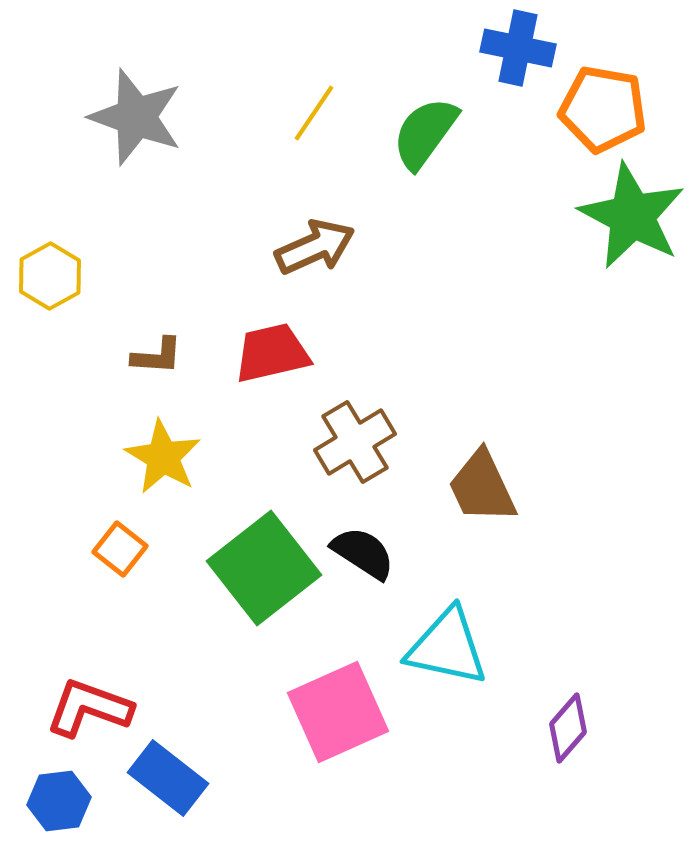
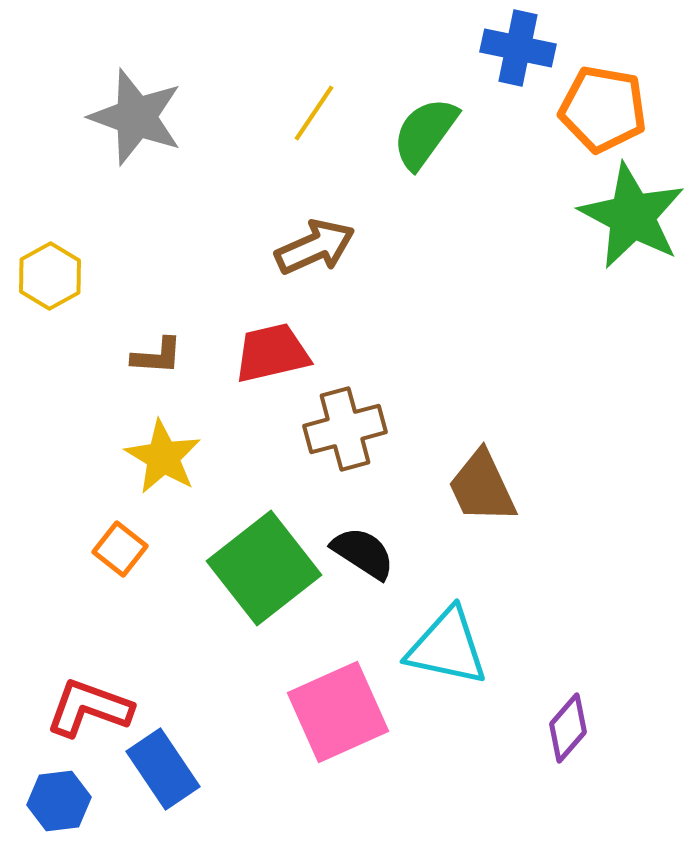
brown cross: moved 10 px left, 13 px up; rotated 16 degrees clockwise
blue rectangle: moved 5 px left, 9 px up; rotated 18 degrees clockwise
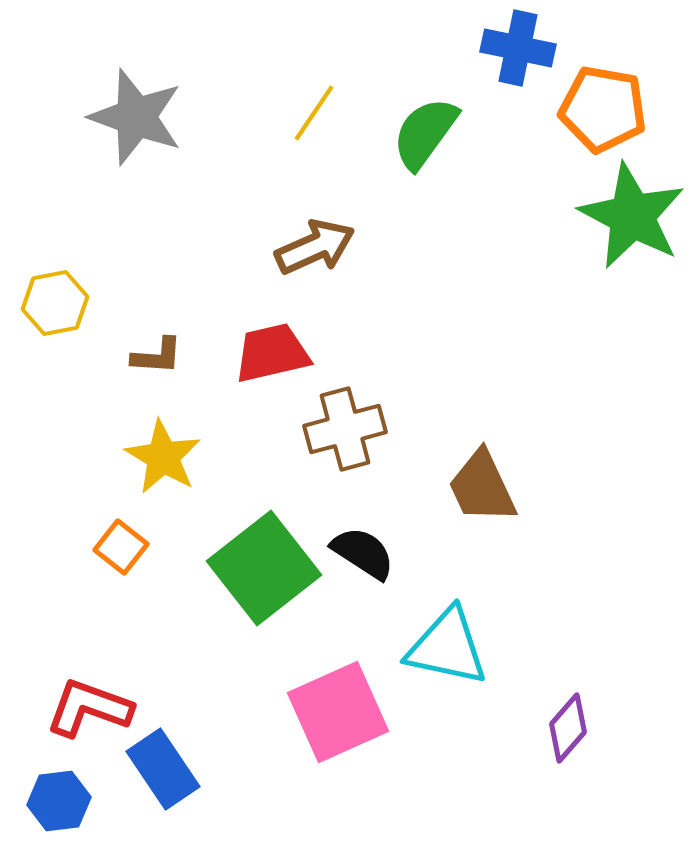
yellow hexagon: moved 5 px right, 27 px down; rotated 18 degrees clockwise
orange square: moved 1 px right, 2 px up
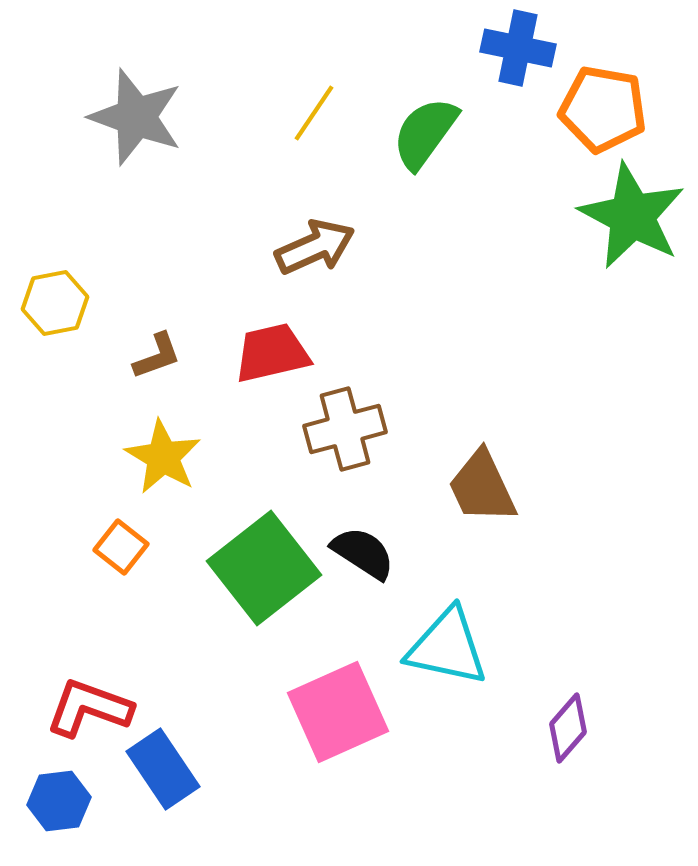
brown L-shape: rotated 24 degrees counterclockwise
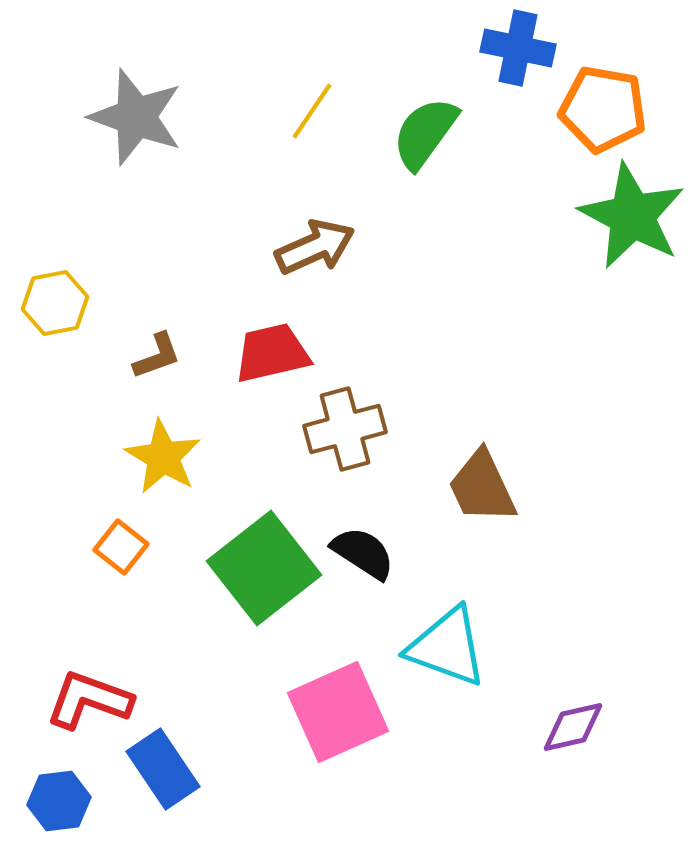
yellow line: moved 2 px left, 2 px up
cyan triangle: rotated 8 degrees clockwise
red L-shape: moved 8 px up
purple diamond: moved 5 px right, 1 px up; rotated 36 degrees clockwise
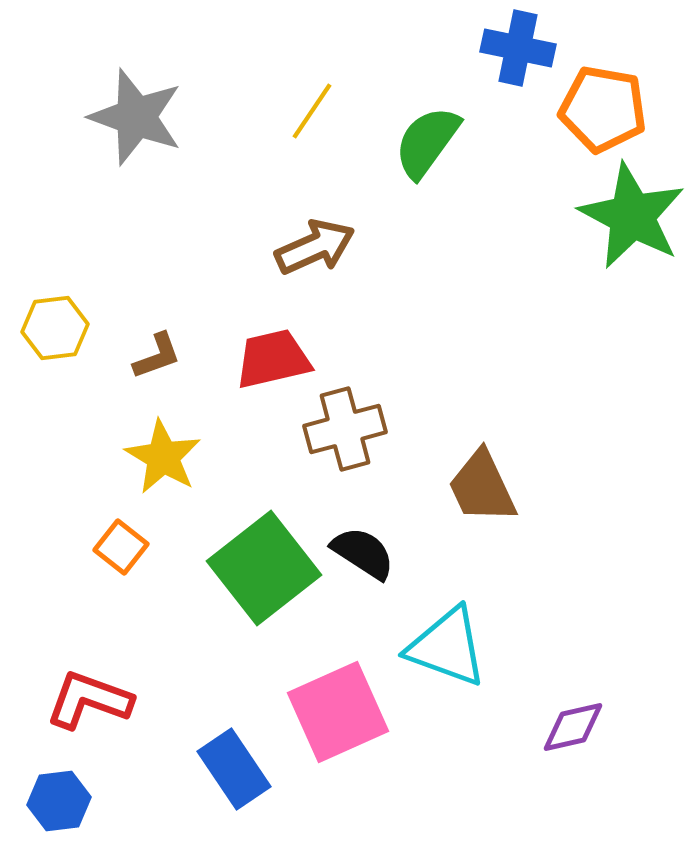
green semicircle: moved 2 px right, 9 px down
yellow hexagon: moved 25 px down; rotated 4 degrees clockwise
red trapezoid: moved 1 px right, 6 px down
blue rectangle: moved 71 px right
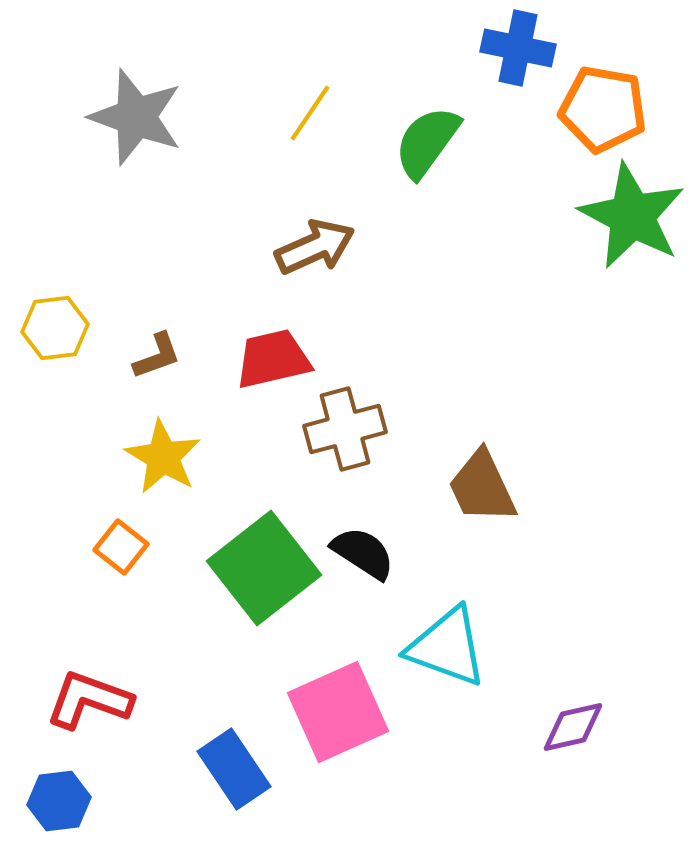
yellow line: moved 2 px left, 2 px down
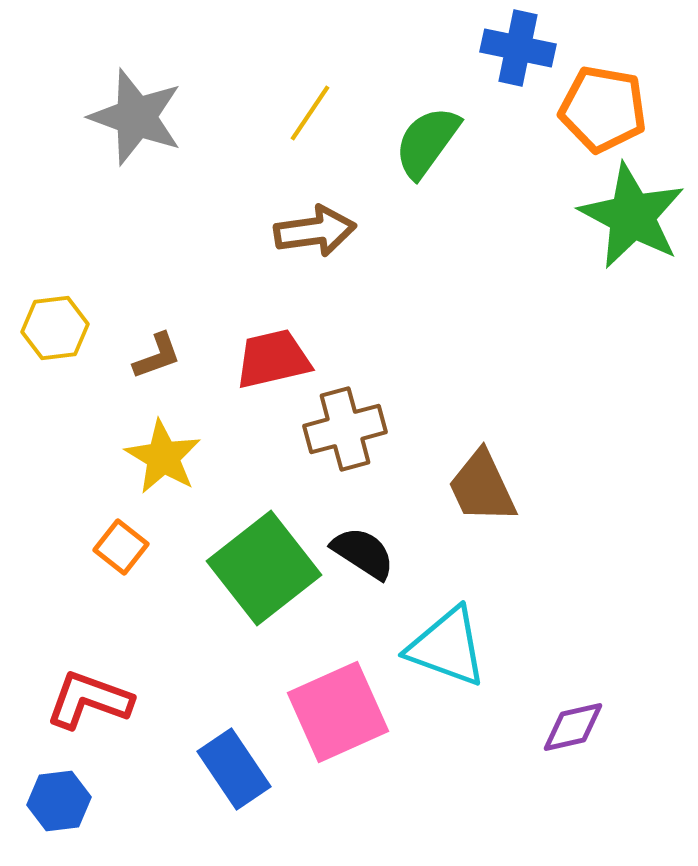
brown arrow: moved 16 px up; rotated 16 degrees clockwise
